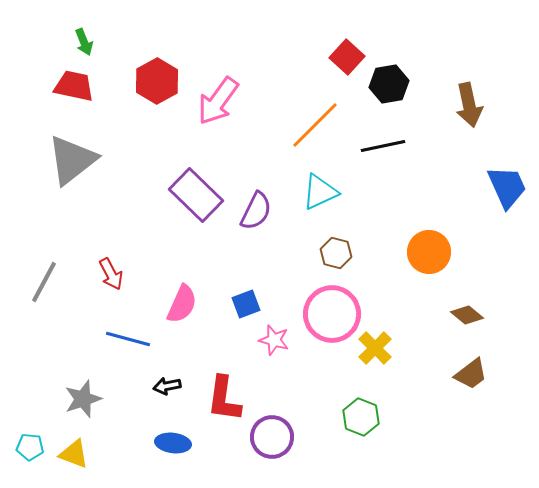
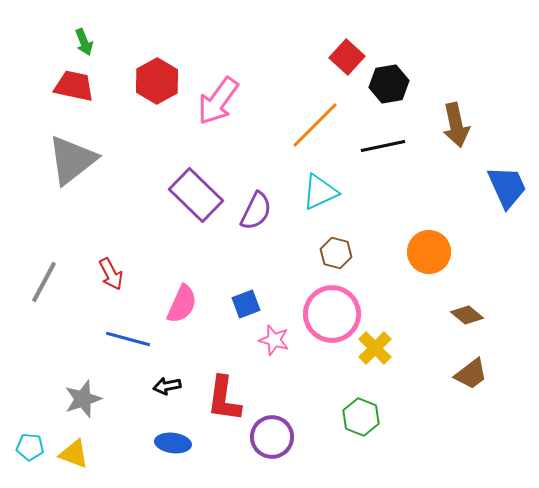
brown arrow: moved 13 px left, 20 px down
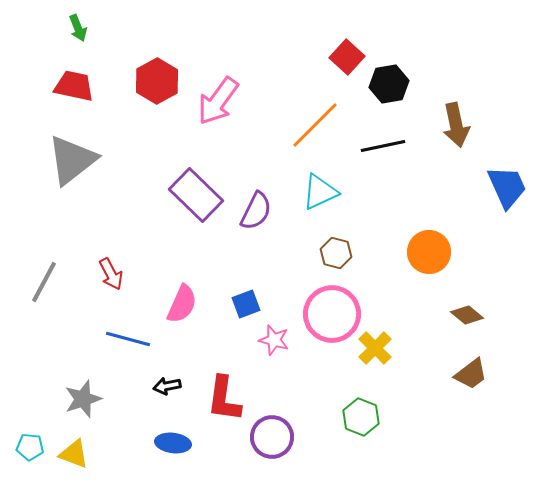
green arrow: moved 6 px left, 14 px up
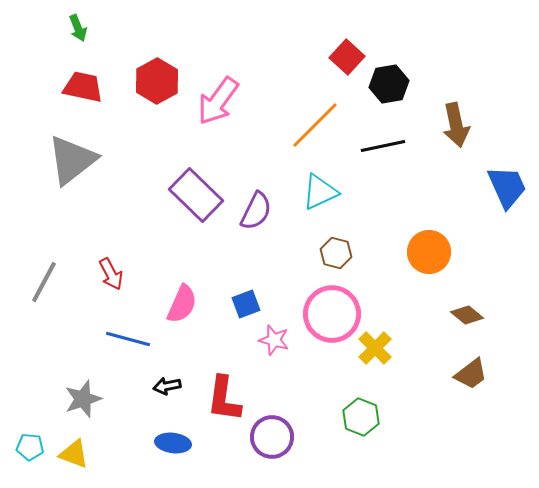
red trapezoid: moved 9 px right, 1 px down
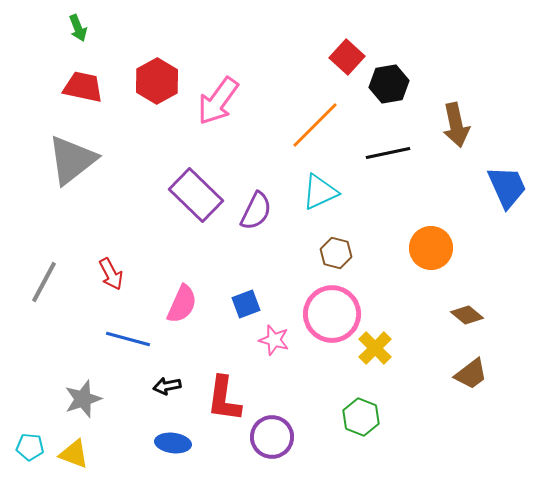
black line: moved 5 px right, 7 px down
orange circle: moved 2 px right, 4 px up
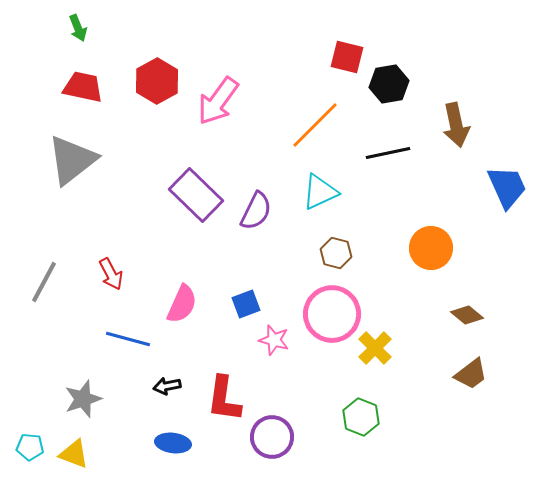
red square: rotated 28 degrees counterclockwise
